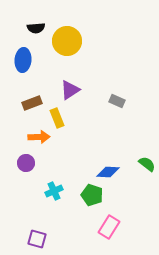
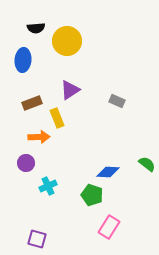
cyan cross: moved 6 px left, 5 px up
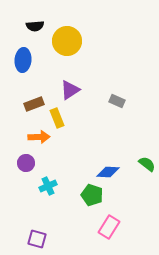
black semicircle: moved 1 px left, 2 px up
brown rectangle: moved 2 px right, 1 px down
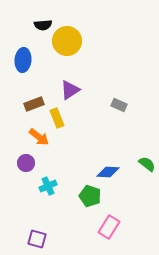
black semicircle: moved 8 px right, 1 px up
gray rectangle: moved 2 px right, 4 px down
orange arrow: rotated 40 degrees clockwise
green pentagon: moved 2 px left, 1 px down
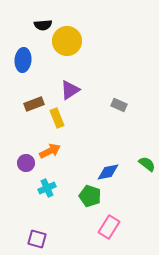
orange arrow: moved 11 px right, 14 px down; rotated 65 degrees counterclockwise
blue diamond: rotated 15 degrees counterclockwise
cyan cross: moved 1 px left, 2 px down
